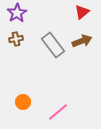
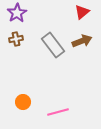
pink line: rotated 25 degrees clockwise
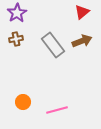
pink line: moved 1 px left, 2 px up
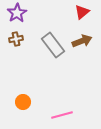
pink line: moved 5 px right, 5 px down
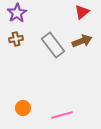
orange circle: moved 6 px down
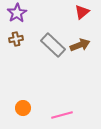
brown arrow: moved 2 px left, 4 px down
gray rectangle: rotated 10 degrees counterclockwise
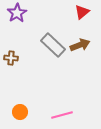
brown cross: moved 5 px left, 19 px down; rotated 16 degrees clockwise
orange circle: moved 3 px left, 4 px down
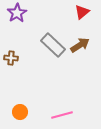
brown arrow: rotated 12 degrees counterclockwise
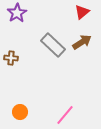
brown arrow: moved 2 px right, 3 px up
pink line: moved 3 px right; rotated 35 degrees counterclockwise
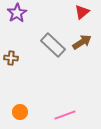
pink line: rotated 30 degrees clockwise
